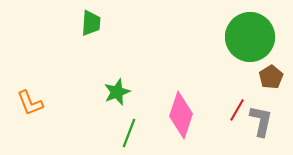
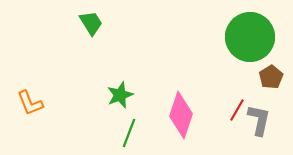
green trapezoid: rotated 36 degrees counterclockwise
green star: moved 3 px right, 3 px down
gray L-shape: moved 2 px left, 1 px up
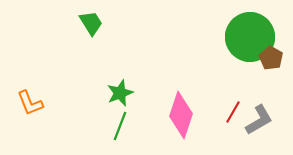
brown pentagon: moved 19 px up; rotated 10 degrees counterclockwise
green star: moved 2 px up
red line: moved 4 px left, 2 px down
gray L-shape: rotated 48 degrees clockwise
green line: moved 9 px left, 7 px up
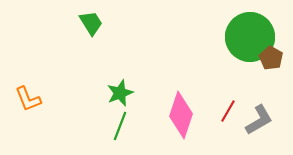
orange L-shape: moved 2 px left, 4 px up
red line: moved 5 px left, 1 px up
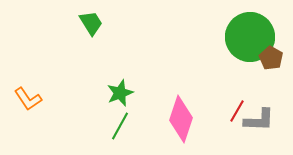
orange L-shape: rotated 12 degrees counterclockwise
red line: moved 9 px right
pink diamond: moved 4 px down
gray L-shape: rotated 32 degrees clockwise
green line: rotated 8 degrees clockwise
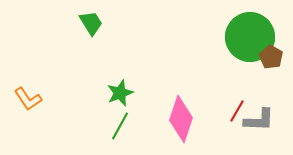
brown pentagon: moved 1 px up
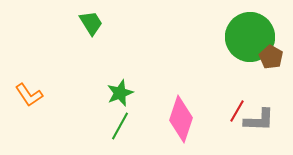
orange L-shape: moved 1 px right, 4 px up
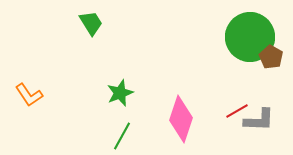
red line: rotated 30 degrees clockwise
green line: moved 2 px right, 10 px down
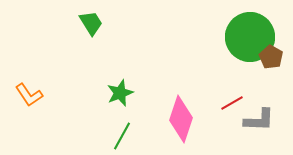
red line: moved 5 px left, 8 px up
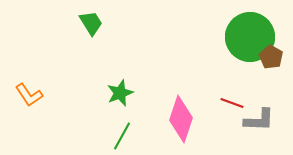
red line: rotated 50 degrees clockwise
